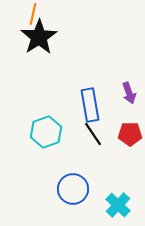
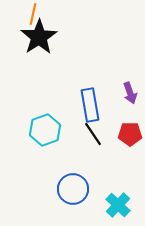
purple arrow: moved 1 px right
cyan hexagon: moved 1 px left, 2 px up
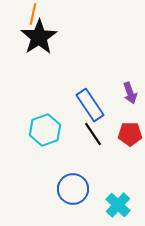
blue rectangle: rotated 24 degrees counterclockwise
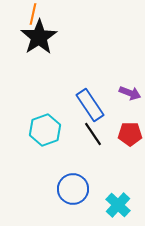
purple arrow: rotated 50 degrees counterclockwise
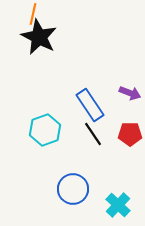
black star: rotated 12 degrees counterclockwise
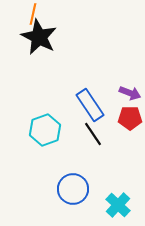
red pentagon: moved 16 px up
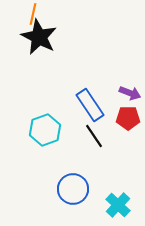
red pentagon: moved 2 px left
black line: moved 1 px right, 2 px down
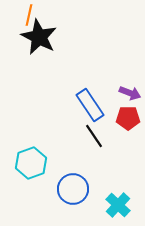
orange line: moved 4 px left, 1 px down
cyan hexagon: moved 14 px left, 33 px down
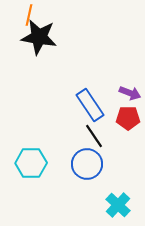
black star: rotated 18 degrees counterclockwise
cyan hexagon: rotated 20 degrees clockwise
blue circle: moved 14 px right, 25 px up
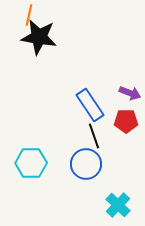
red pentagon: moved 2 px left, 3 px down
black line: rotated 15 degrees clockwise
blue circle: moved 1 px left
